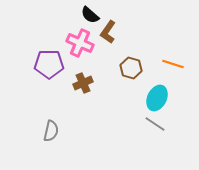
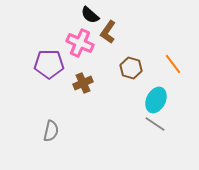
orange line: rotated 35 degrees clockwise
cyan ellipse: moved 1 px left, 2 px down
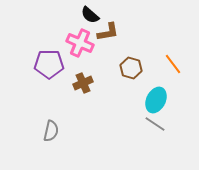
brown L-shape: rotated 135 degrees counterclockwise
